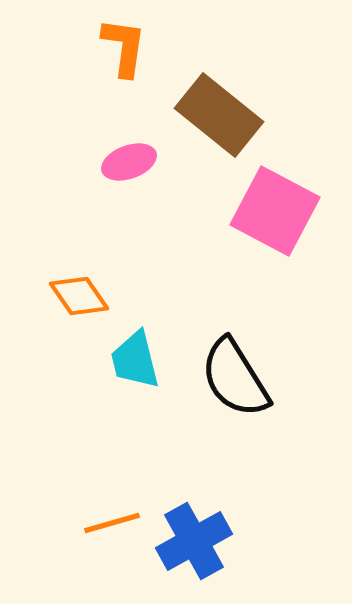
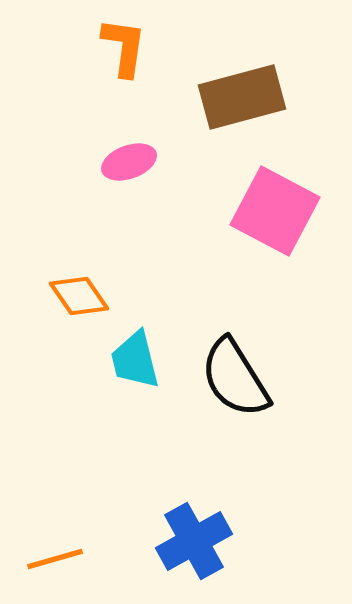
brown rectangle: moved 23 px right, 18 px up; rotated 54 degrees counterclockwise
orange line: moved 57 px left, 36 px down
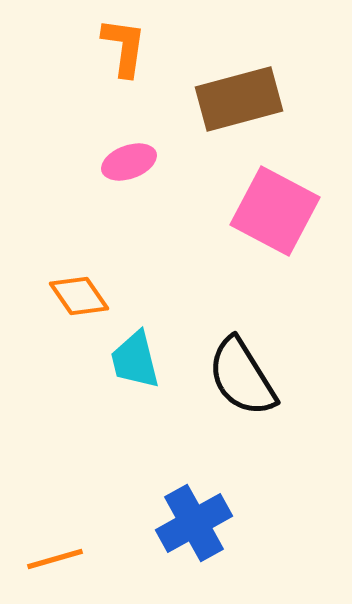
brown rectangle: moved 3 px left, 2 px down
black semicircle: moved 7 px right, 1 px up
blue cross: moved 18 px up
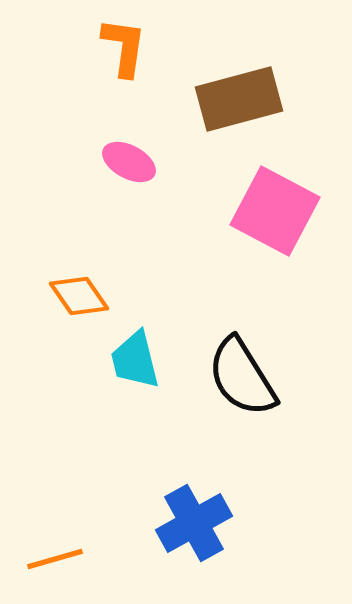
pink ellipse: rotated 48 degrees clockwise
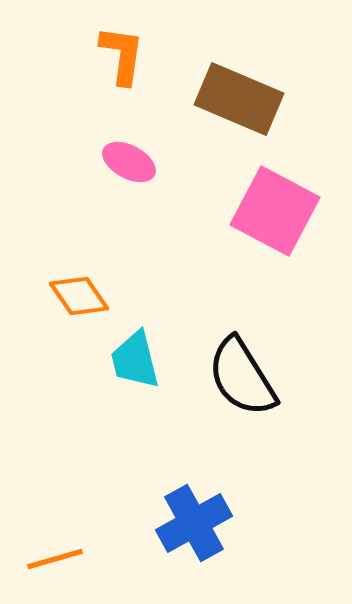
orange L-shape: moved 2 px left, 8 px down
brown rectangle: rotated 38 degrees clockwise
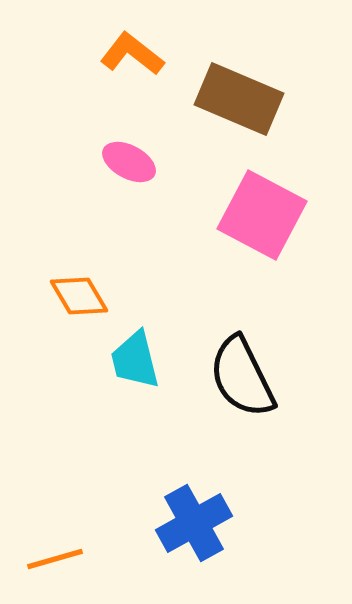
orange L-shape: moved 10 px right, 1 px up; rotated 60 degrees counterclockwise
pink square: moved 13 px left, 4 px down
orange diamond: rotated 4 degrees clockwise
black semicircle: rotated 6 degrees clockwise
